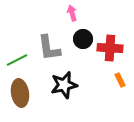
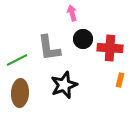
orange rectangle: rotated 40 degrees clockwise
black star: rotated 8 degrees counterclockwise
brown ellipse: rotated 12 degrees clockwise
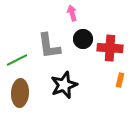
gray L-shape: moved 2 px up
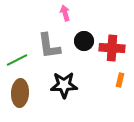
pink arrow: moved 7 px left
black circle: moved 1 px right, 2 px down
red cross: moved 2 px right
black star: rotated 20 degrees clockwise
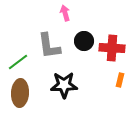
green line: moved 1 px right, 2 px down; rotated 10 degrees counterclockwise
